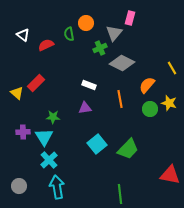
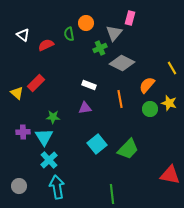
green line: moved 8 px left
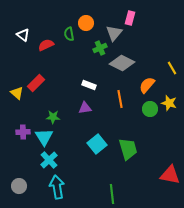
green trapezoid: rotated 60 degrees counterclockwise
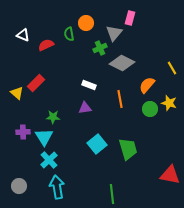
white triangle: rotated 16 degrees counterclockwise
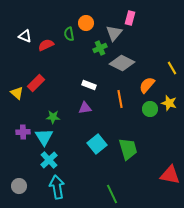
white triangle: moved 2 px right, 1 px down
green line: rotated 18 degrees counterclockwise
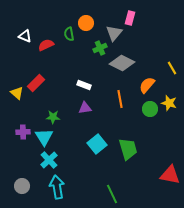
white rectangle: moved 5 px left
gray circle: moved 3 px right
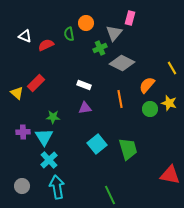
green line: moved 2 px left, 1 px down
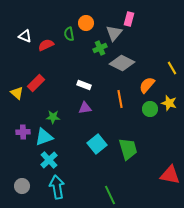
pink rectangle: moved 1 px left, 1 px down
cyan triangle: rotated 42 degrees clockwise
